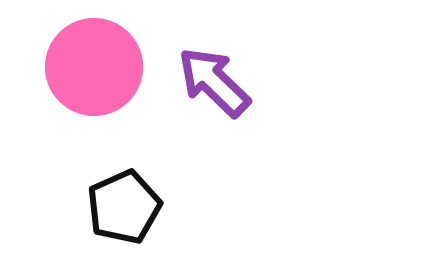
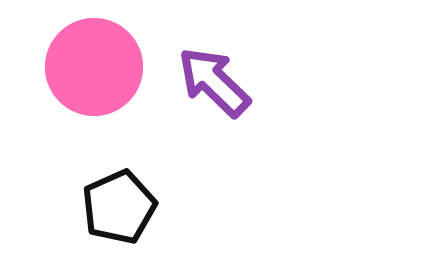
black pentagon: moved 5 px left
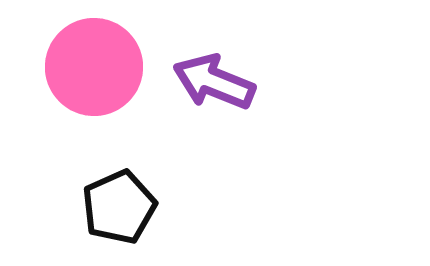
purple arrow: rotated 22 degrees counterclockwise
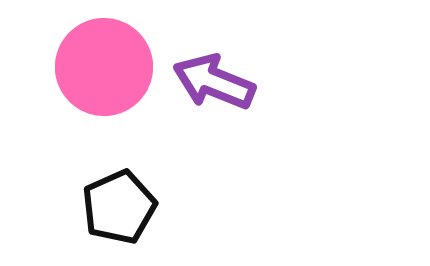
pink circle: moved 10 px right
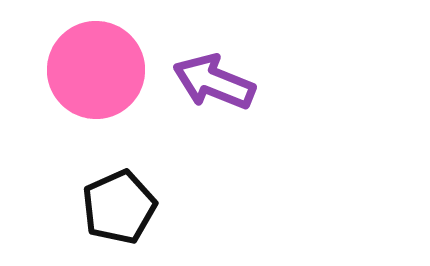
pink circle: moved 8 px left, 3 px down
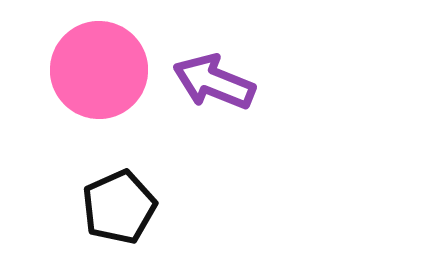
pink circle: moved 3 px right
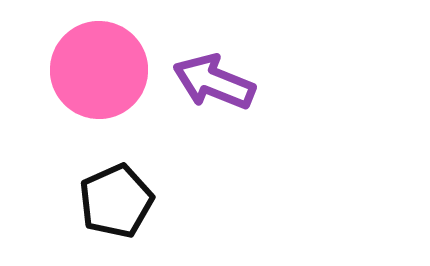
black pentagon: moved 3 px left, 6 px up
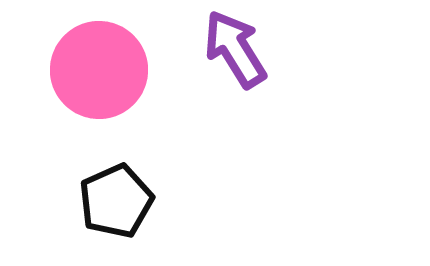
purple arrow: moved 21 px right, 33 px up; rotated 36 degrees clockwise
